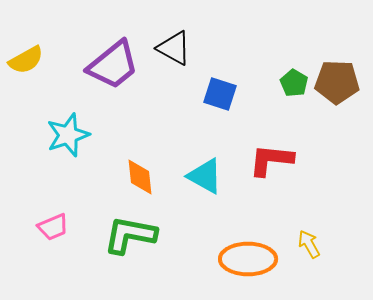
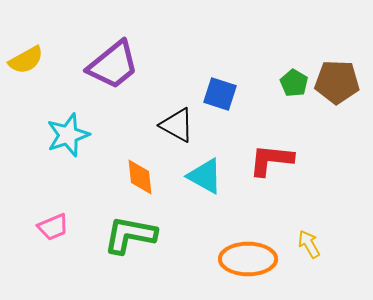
black triangle: moved 3 px right, 77 px down
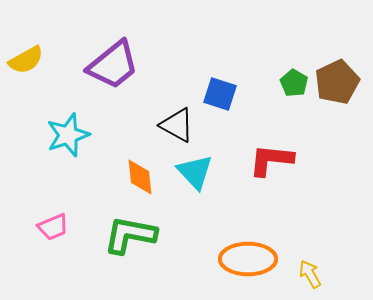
brown pentagon: rotated 27 degrees counterclockwise
cyan triangle: moved 10 px left, 4 px up; rotated 18 degrees clockwise
yellow arrow: moved 1 px right, 30 px down
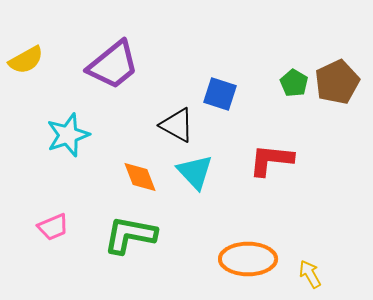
orange diamond: rotated 15 degrees counterclockwise
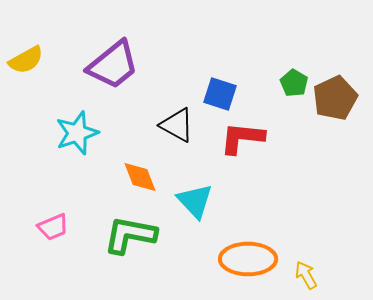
brown pentagon: moved 2 px left, 16 px down
cyan star: moved 9 px right, 2 px up
red L-shape: moved 29 px left, 22 px up
cyan triangle: moved 29 px down
yellow arrow: moved 4 px left, 1 px down
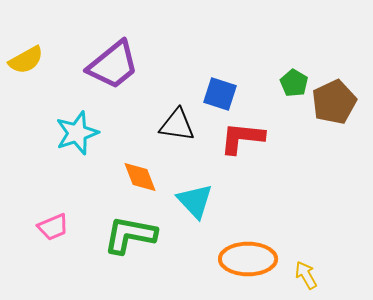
brown pentagon: moved 1 px left, 4 px down
black triangle: rotated 21 degrees counterclockwise
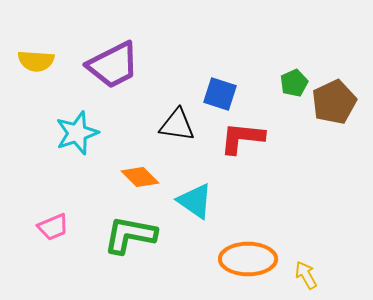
yellow semicircle: moved 10 px right, 1 px down; rotated 33 degrees clockwise
purple trapezoid: rotated 12 degrees clockwise
green pentagon: rotated 16 degrees clockwise
orange diamond: rotated 24 degrees counterclockwise
cyan triangle: rotated 12 degrees counterclockwise
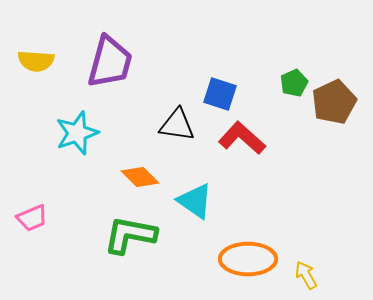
purple trapezoid: moved 3 px left, 3 px up; rotated 48 degrees counterclockwise
red L-shape: rotated 36 degrees clockwise
pink trapezoid: moved 21 px left, 9 px up
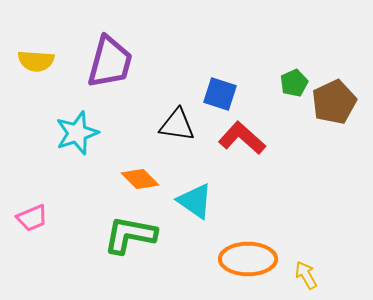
orange diamond: moved 2 px down
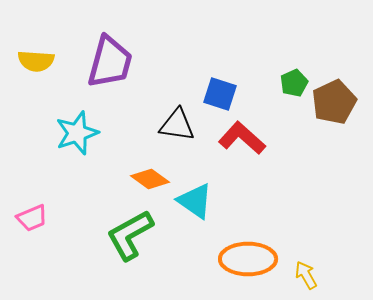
orange diamond: moved 10 px right; rotated 9 degrees counterclockwise
green L-shape: rotated 40 degrees counterclockwise
